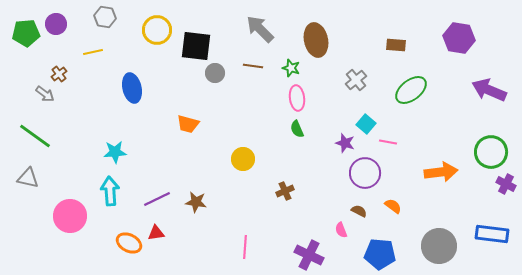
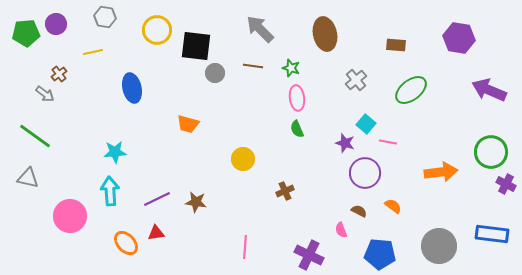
brown ellipse at (316, 40): moved 9 px right, 6 px up
orange ellipse at (129, 243): moved 3 px left; rotated 20 degrees clockwise
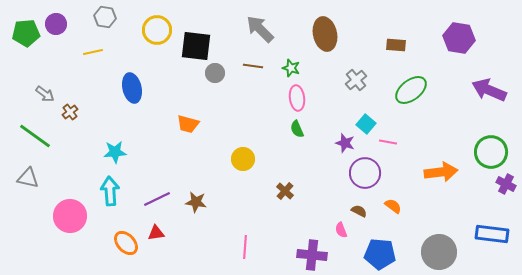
brown cross at (59, 74): moved 11 px right, 38 px down
brown cross at (285, 191): rotated 24 degrees counterclockwise
gray circle at (439, 246): moved 6 px down
purple cross at (309, 255): moved 3 px right; rotated 20 degrees counterclockwise
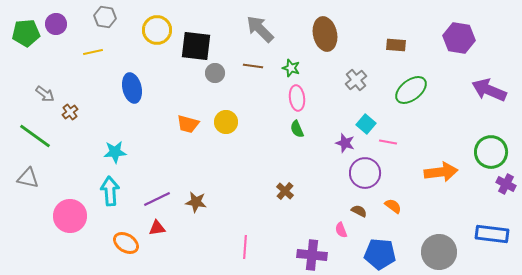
yellow circle at (243, 159): moved 17 px left, 37 px up
red triangle at (156, 233): moved 1 px right, 5 px up
orange ellipse at (126, 243): rotated 15 degrees counterclockwise
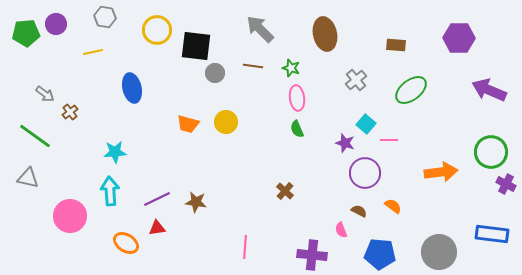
purple hexagon at (459, 38): rotated 8 degrees counterclockwise
pink line at (388, 142): moved 1 px right, 2 px up; rotated 12 degrees counterclockwise
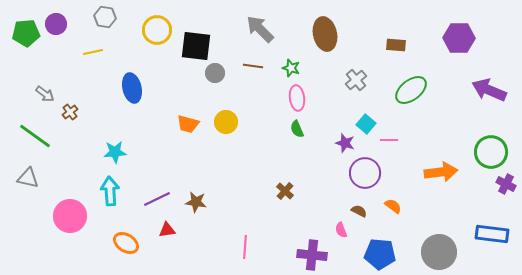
red triangle at (157, 228): moved 10 px right, 2 px down
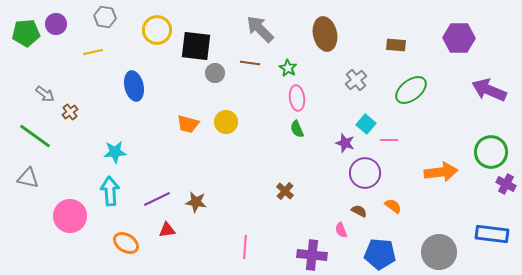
brown line at (253, 66): moved 3 px left, 3 px up
green star at (291, 68): moved 3 px left; rotated 12 degrees clockwise
blue ellipse at (132, 88): moved 2 px right, 2 px up
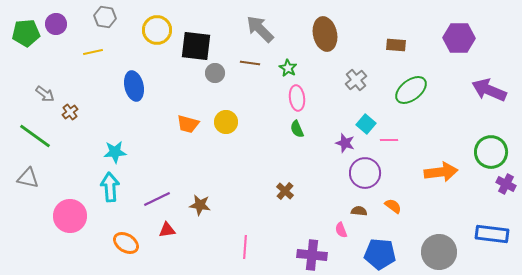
cyan arrow at (110, 191): moved 4 px up
brown star at (196, 202): moved 4 px right, 3 px down
brown semicircle at (359, 211): rotated 21 degrees counterclockwise
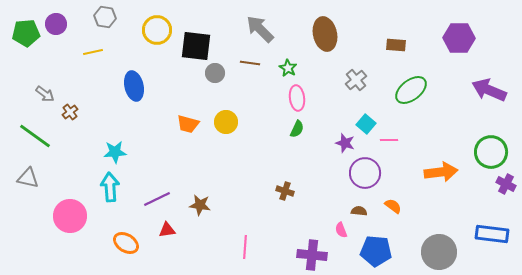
green semicircle at (297, 129): rotated 132 degrees counterclockwise
brown cross at (285, 191): rotated 24 degrees counterclockwise
blue pentagon at (380, 254): moved 4 px left, 3 px up
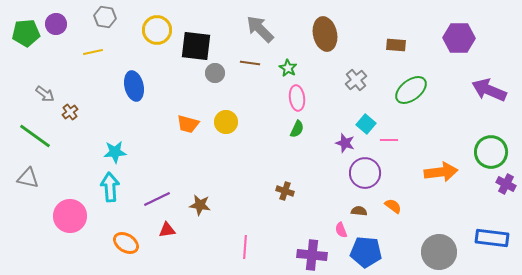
blue rectangle at (492, 234): moved 4 px down
blue pentagon at (376, 251): moved 10 px left, 1 px down
